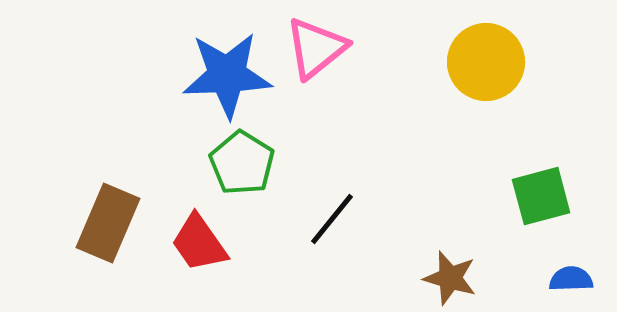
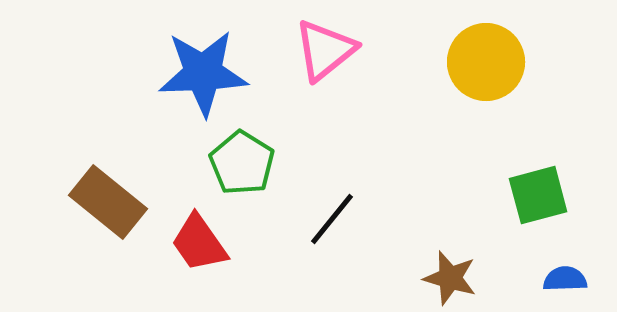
pink triangle: moved 9 px right, 2 px down
blue star: moved 24 px left, 2 px up
green square: moved 3 px left, 1 px up
brown rectangle: moved 21 px up; rotated 74 degrees counterclockwise
blue semicircle: moved 6 px left
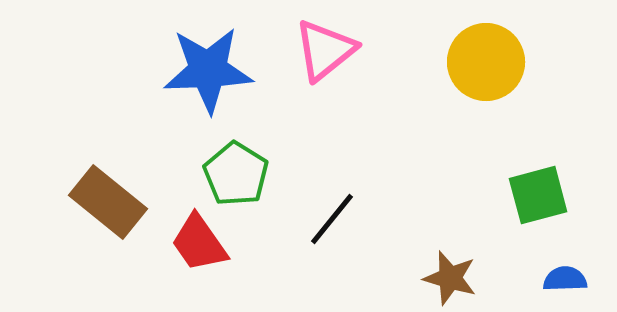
blue star: moved 5 px right, 3 px up
green pentagon: moved 6 px left, 11 px down
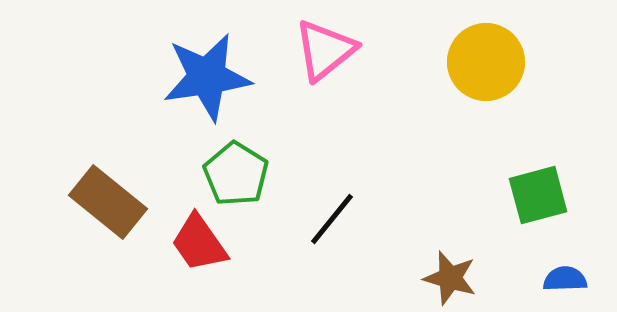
blue star: moved 1 px left, 7 px down; rotated 6 degrees counterclockwise
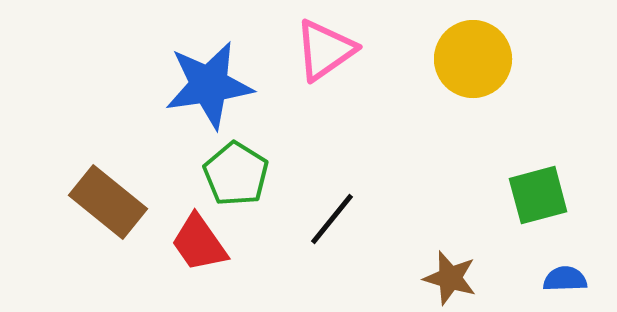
pink triangle: rotated 4 degrees clockwise
yellow circle: moved 13 px left, 3 px up
blue star: moved 2 px right, 8 px down
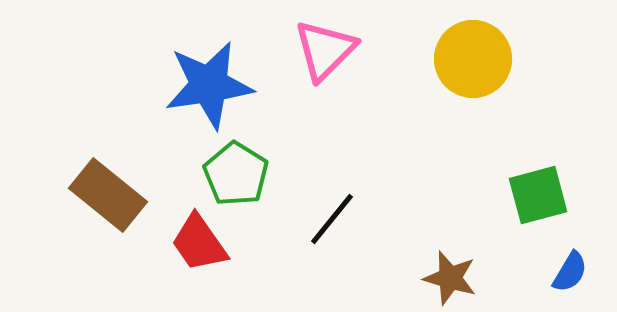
pink triangle: rotated 10 degrees counterclockwise
brown rectangle: moved 7 px up
blue semicircle: moved 5 px right, 7 px up; rotated 123 degrees clockwise
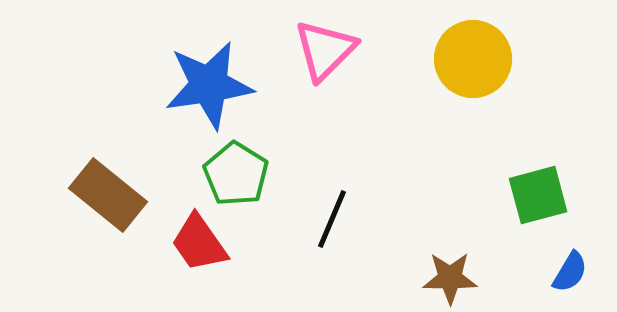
black line: rotated 16 degrees counterclockwise
brown star: rotated 16 degrees counterclockwise
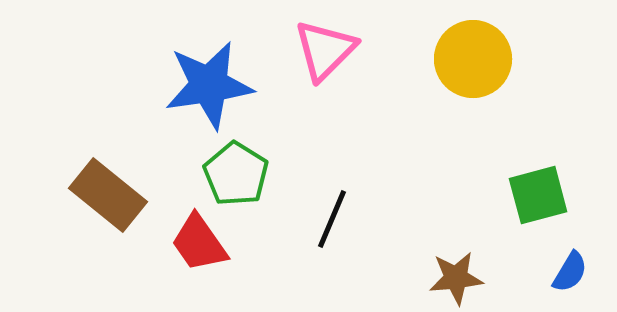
brown star: moved 6 px right; rotated 6 degrees counterclockwise
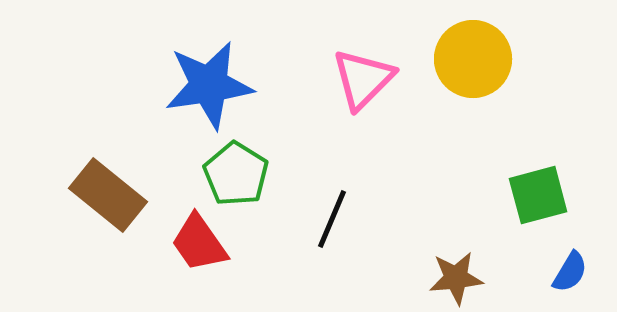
pink triangle: moved 38 px right, 29 px down
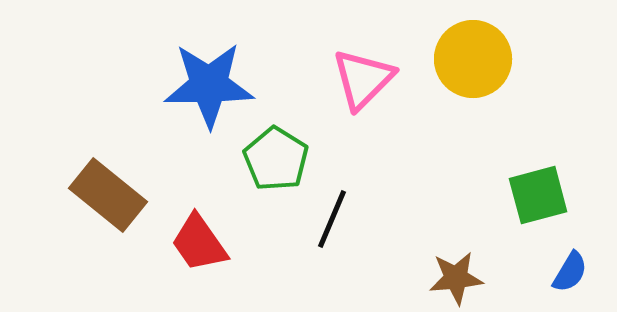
blue star: rotated 8 degrees clockwise
green pentagon: moved 40 px right, 15 px up
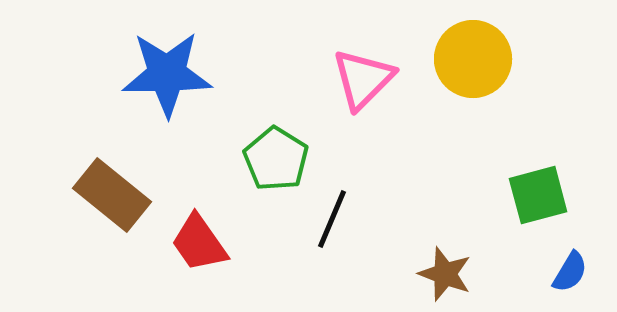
blue star: moved 42 px left, 11 px up
brown rectangle: moved 4 px right
brown star: moved 11 px left, 4 px up; rotated 26 degrees clockwise
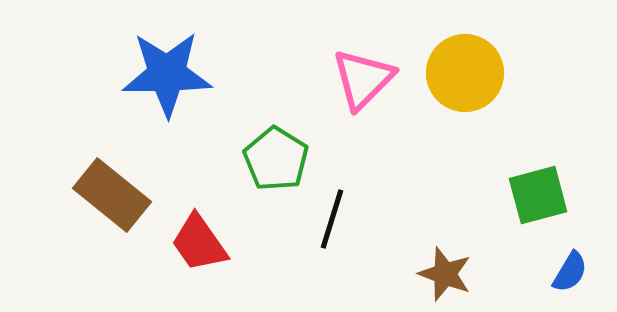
yellow circle: moved 8 px left, 14 px down
black line: rotated 6 degrees counterclockwise
